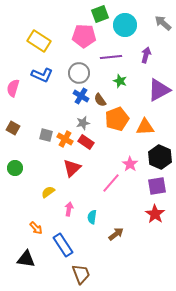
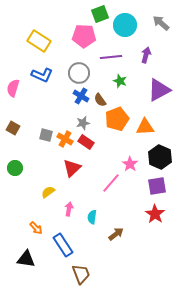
gray arrow: moved 2 px left
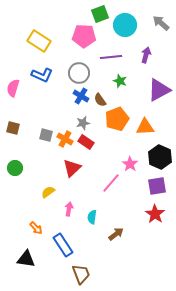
brown square: rotated 16 degrees counterclockwise
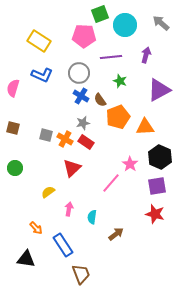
orange pentagon: moved 1 px right, 2 px up
red star: rotated 18 degrees counterclockwise
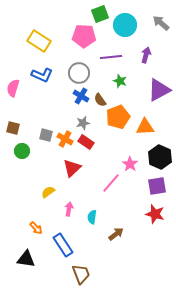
green circle: moved 7 px right, 17 px up
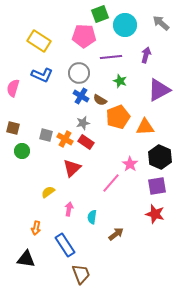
brown semicircle: rotated 24 degrees counterclockwise
orange arrow: rotated 56 degrees clockwise
blue rectangle: moved 2 px right
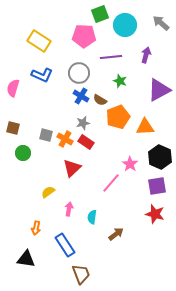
green circle: moved 1 px right, 2 px down
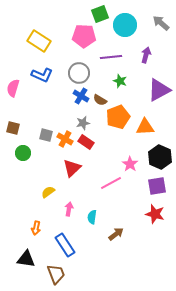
pink line: rotated 20 degrees clockwise
brown trapezoid: moved 25 px left
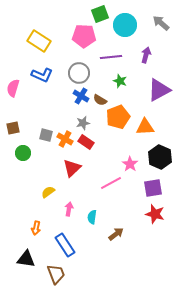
brown square: rotated 24 degrees counterclockwise
purple square: moved 4 px left, 2 px down
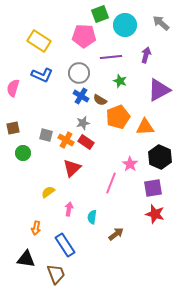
orange cross: moved 1 px right, 1 px down
pink line: rotated 40 degrees counterclockwise
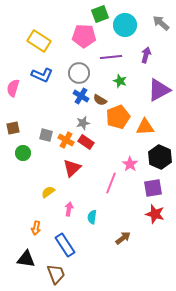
brown arrow: moved 7 px right, 4 px down
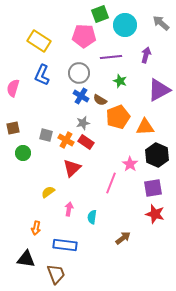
blue L-shape: rotated 90 degrees clockwise
black hexagon: moved 3 px left, 2 px up
blue rectangle: rotated 50 degrees counterclockwise
